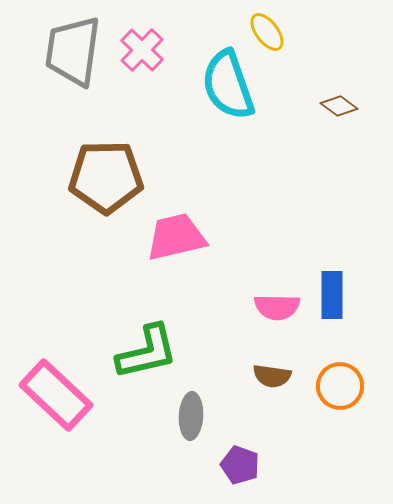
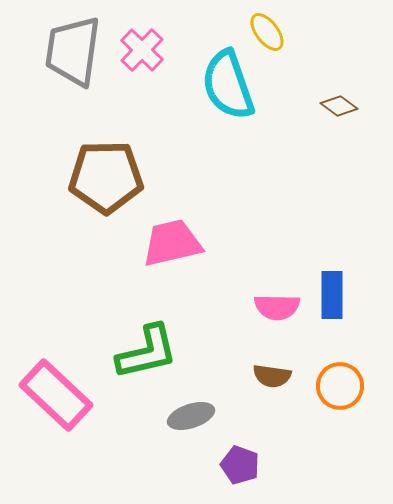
pink trapezoid: moved 4 px left, 6 px down
gray ellipse: rotated 69 degrees clockwise
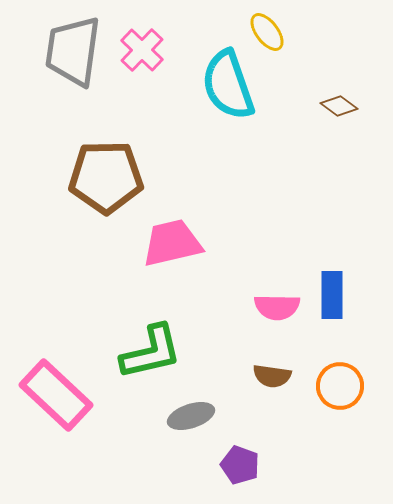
green L-shape: moved 4 px right
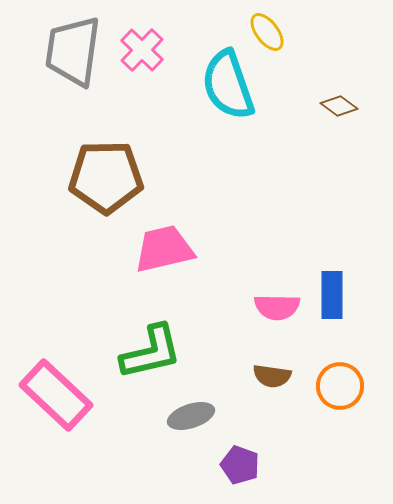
pink trapezoid: moved 8 px left, 6 px down
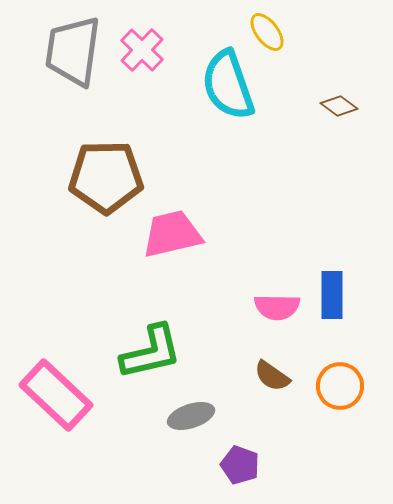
pink trapezoid: moved 8 px right, 15 px up
brown semicircle: rotated 27 degrees clockwise
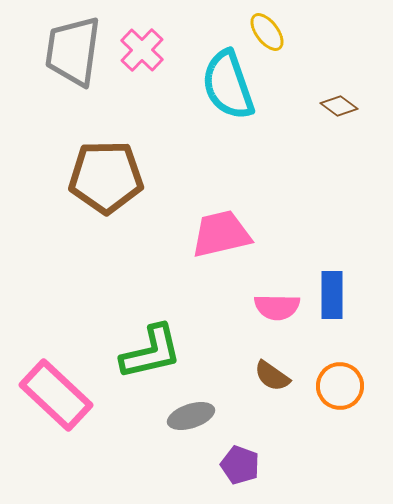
pink trapezoid: moved 49 px right
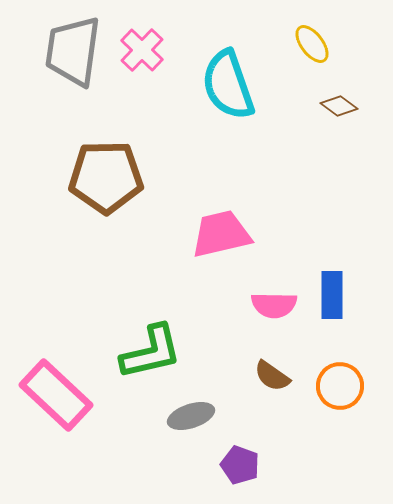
yellow ellipse: moved 45 px right, 12 px down
pink semicircle: moved 3 px left, 2 px up
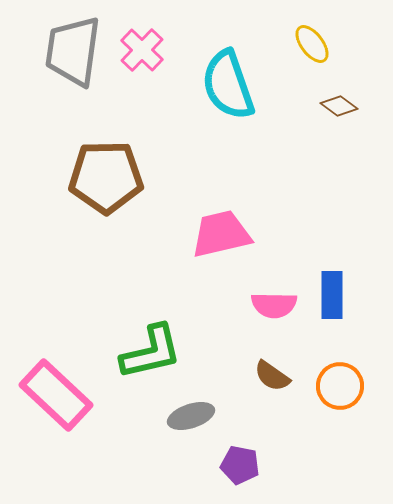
purple pentagon: rotated 9 degrees counterclockwise
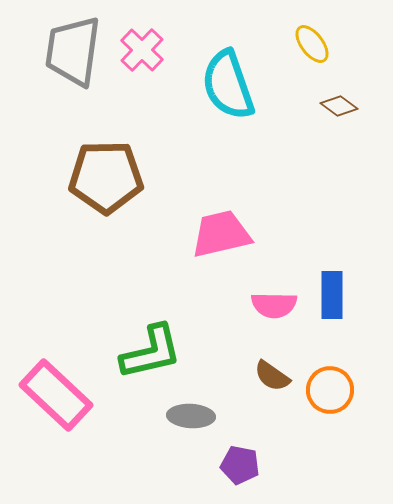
orange circle: moved 10 px left, 4 px down
gray ellipse: rotated 21 degrees clockwise
